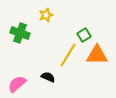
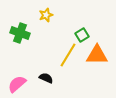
green square: moved 2 px left
black semicircle: moved 2 px left, 1 px down
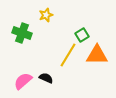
green cross: moved 2 px right
pink semicircle: moved 6 px right, 3 px up
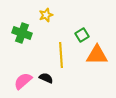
yellow line: moved 7 px left; rotated 35 degrees counterclockwise
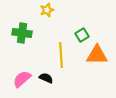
yellow star: moved 1 px right, 5 px up
green cross: rotated 12 degrees counterclockwise
pink semicircle: moved 1 px left, 2 px up
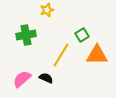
green cross: moved 4 px right, 2 px down; rotated 18 degrees counterclockwise
yellow line: rotated 35 degrees clockwise
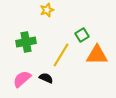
green cross: moved 7 px down
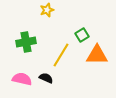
pink semicircle: rotated 54 degrees clockwise
